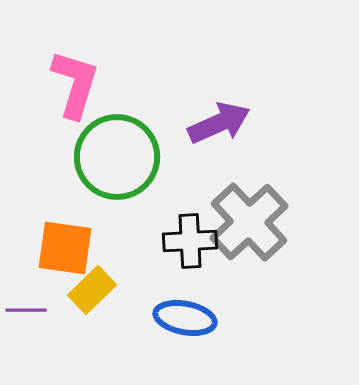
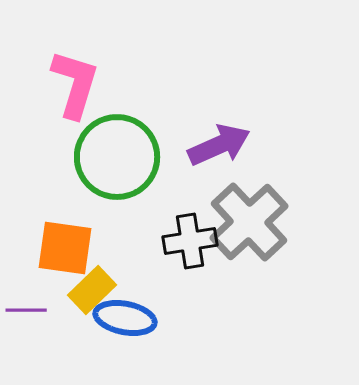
purple arrow: moved 22 px down
black cross: rotated 6 degrees counterclockwise
blue ellipse: moved 60 px left
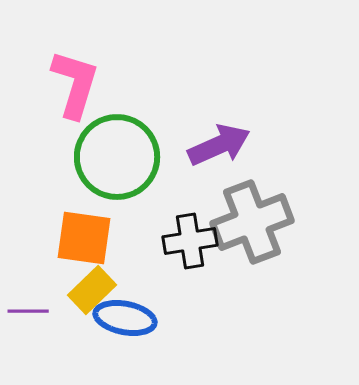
gray cross: moved 3 px right; rotated 22 degrees clockwise
orange square: moved 19 px right, 10 px up
purple line: moved 2 px right, 1 px down
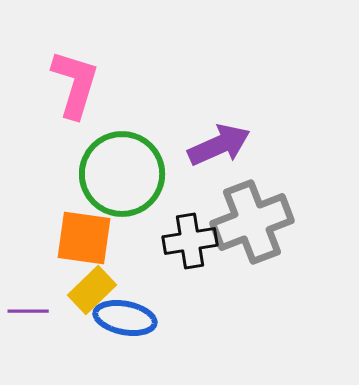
green circle: moved 5 px right, 17 px down
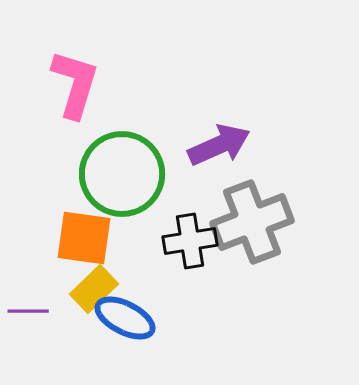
yellow rectangle: moved 2 px right, 1 px up
blue ellipse: rotated 16 degrees clockwise
